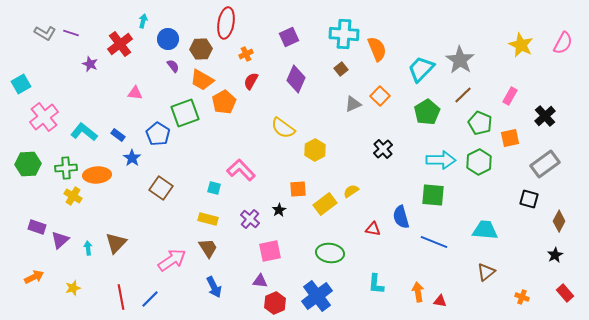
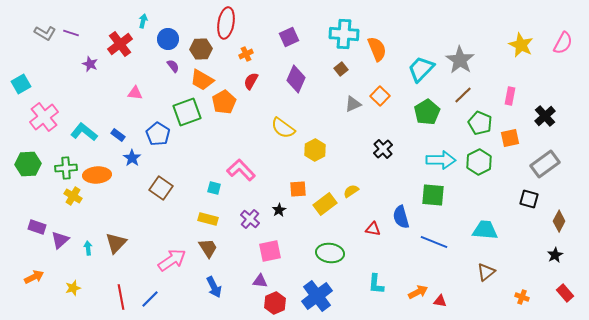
pink rectangle at (510, 96): rotated 18 degrees counterclockwise
green square at (185, 113): moved 2 px right, 1 px up
orange arrow at (418, 292): rotated 72 degrees clockwise
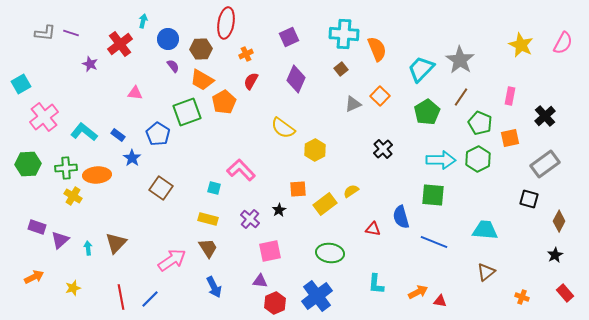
gray L-shape at (45, 33): rotated 25 degrees counterclockwise
brown line at (463, 95): moved 2 px left, 2 px down; rotated 12 degrees counterclockwise
green hexagon at (479, 162): moved 1 px left, 3 px up
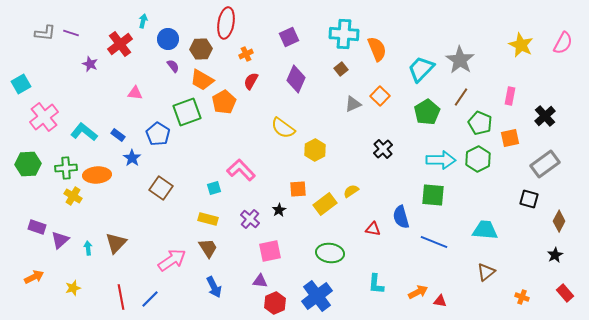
cyan square at (214, 188): rotated 32 degrees counterclockwise
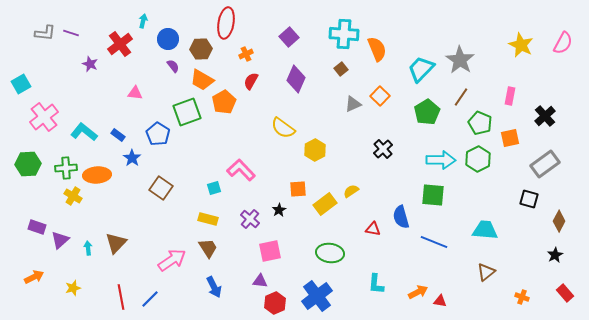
purple square at (289, 37): rotated 18 degrees counterclockwise
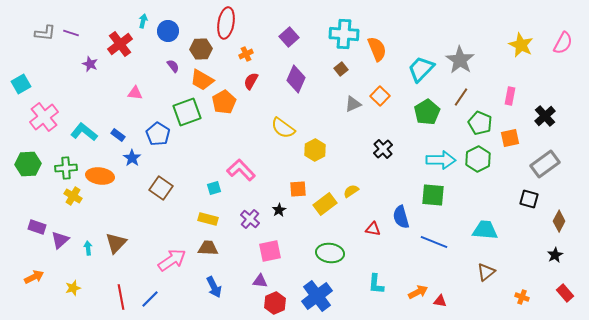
blue circle at (168, 39): moved 8 px up
orange ellipse at (97, 175): moved 3 px right, 1 px down; rotated 12 degrees clockwise
brown trapezoid at (208, 248): rotated 55 degrees counterclockwise
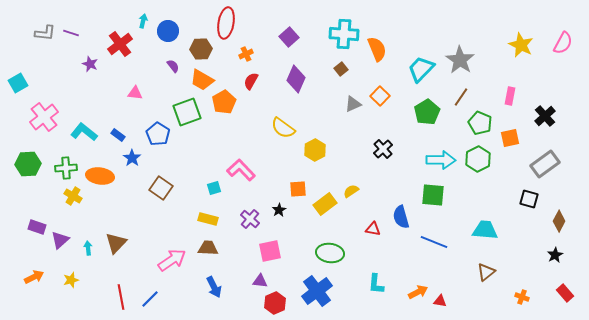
cyan square at (21, 84): moved 3 px left, 1 px up
yellow star at (73, 288): moved 2 px left, 8 px up
blue cross at (317, 296): moved 5 px up
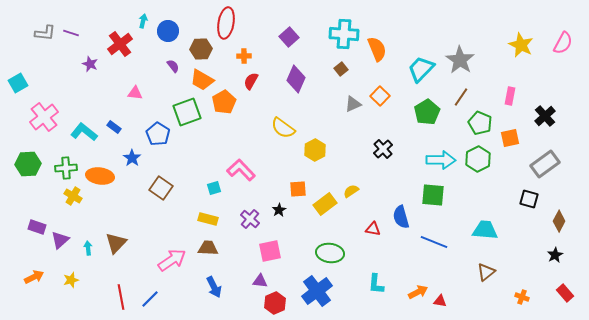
orange cross at (246, 54): moved 2 px left, 2 px down; rotated 24 degrees clockwise
blue rectangle at (118, 135): moved 4 px left, 8 px up
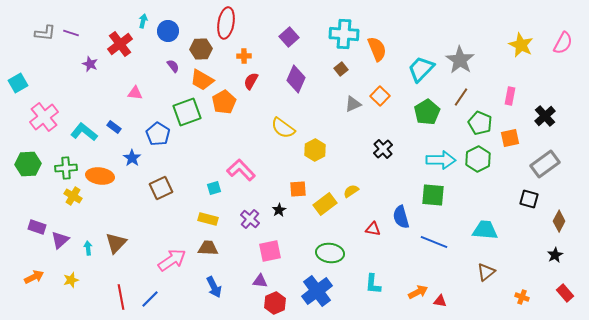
brown square at (161, 188): rotated 30 degrees clockwise
cyan L-shape at (376, 284): moved 3 px left
